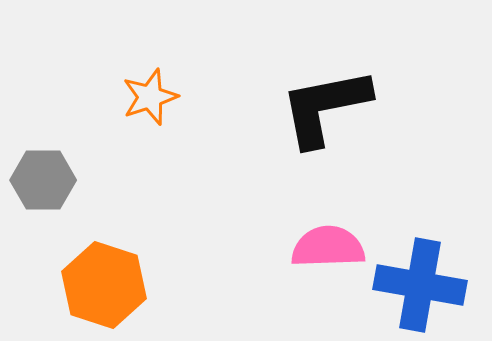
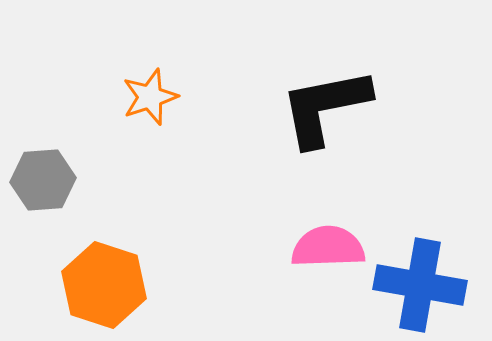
gray hexagon: rotated 4 degrees counterclockwise
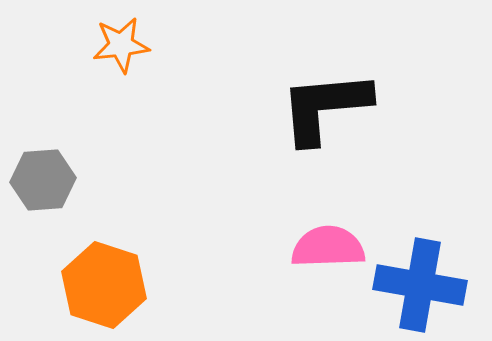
orange star: moved 29 px left, 52 px up; rotated 12 degrees clockwise
black L-shape: rotated 6 degrees clockwise
